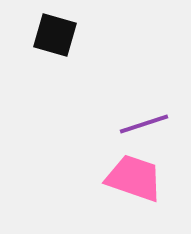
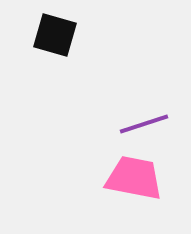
pink trapezoid: rotated 8 degrees counterclockwise
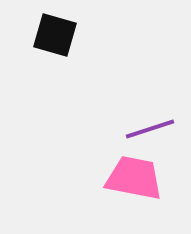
purple line: moved 6 px right, 5 px down
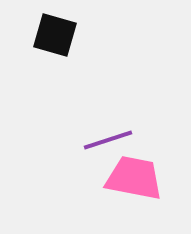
purple line: moved 42 px left, 11 px down
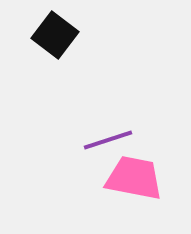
black square: rotated 21 degrees clockwise
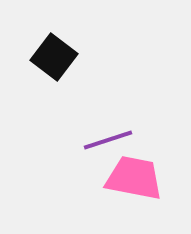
black square: moved 1 px left, 22 px down
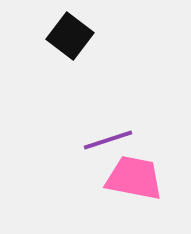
black square: moved 16 px right, 21 px up
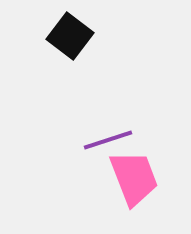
pink trapezoid: rotated 58 degrees clockwise
